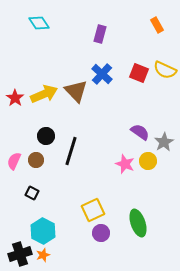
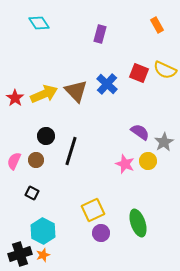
blue cross: moved 5 px right, 10 px down
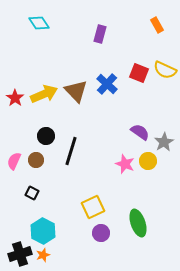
yellow square: moved 3 px up
